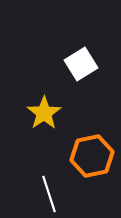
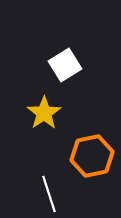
white square: moved 16 px left, 1 px down
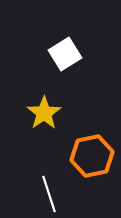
white square: moved 11 px up
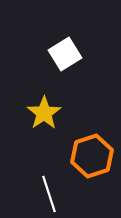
orange hexagon: rotated 6 degrees counterclockwise
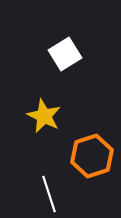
yellow star: moved 3 px down; rotated 12 degrees counterclockwise
